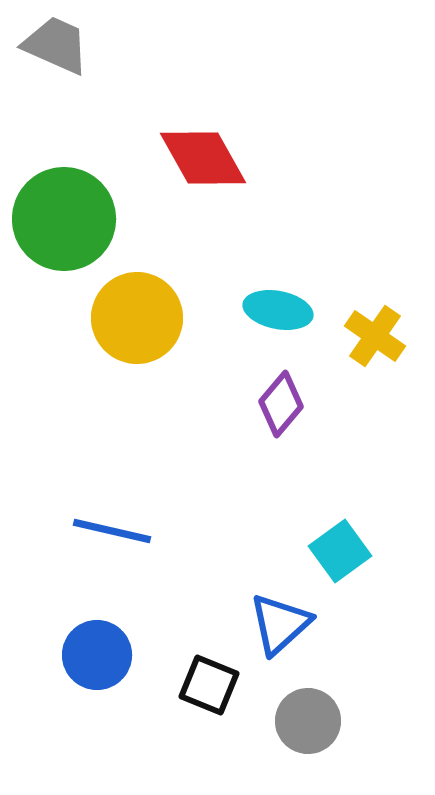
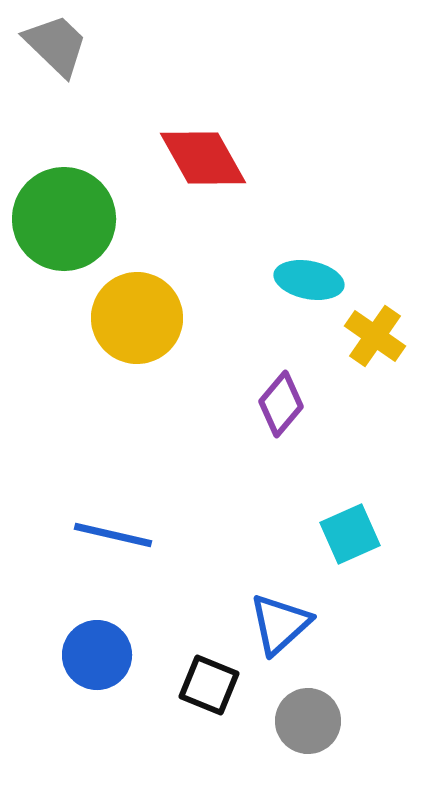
gray trapezoid: rotated 20 degrees clockwise
cyan ellipse: moved 31 px right, 30 px up
blue line: moved 1 px right, 4 px down
cyan square: moved 10 px right, 17 px up; rotated 12 degrees clockwise
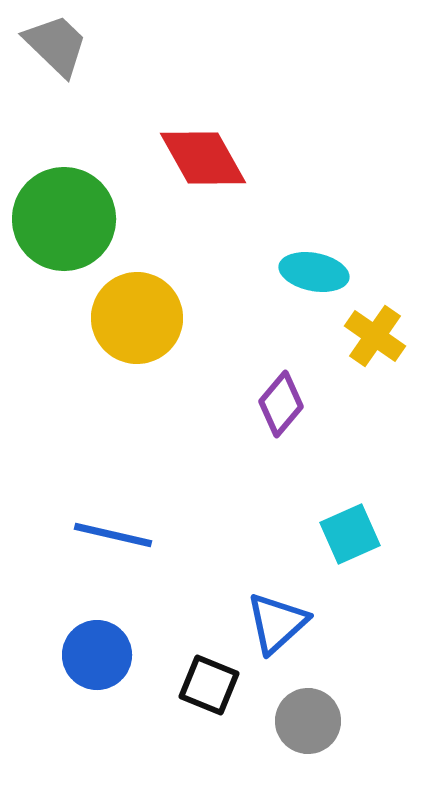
cyan ellipse: moved 5 px right, 8 px up
blue triangle: moved 3 px left, 1 px up
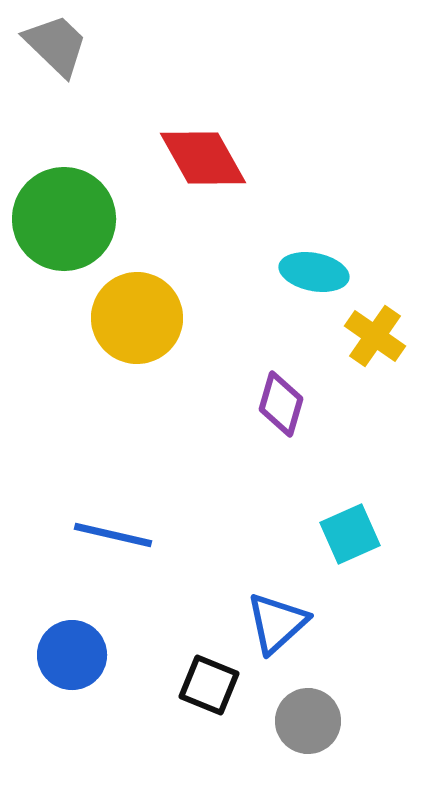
purple diamond: rotated 24 degrees counterclockwise
blue circle: moved 25 px left
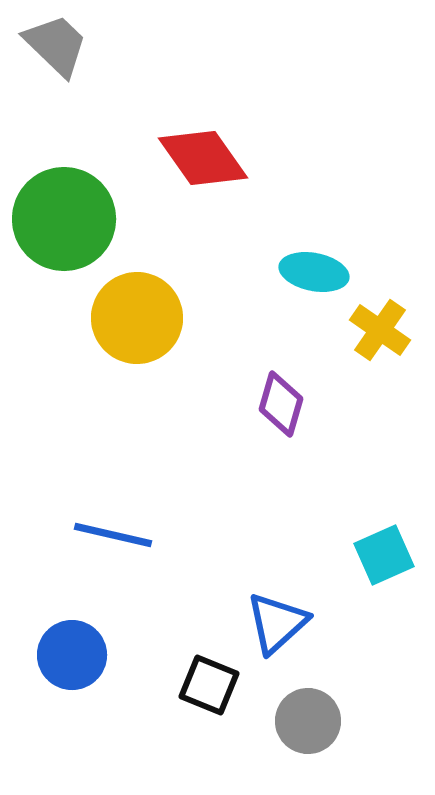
red diamond: rotated 6 degrees counterclockwise
yellow cross: moved 5 px right, 6 px up
cyan square: moved 34 px right, 21 px down
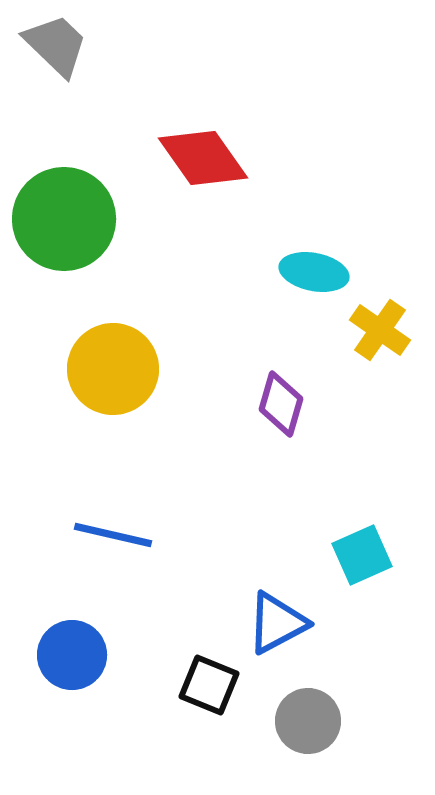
yellow circle: moved 24 px left, 51 px down
cyan square: moved 22 px left
blue triangle: rotated 14 degrees clockwise
